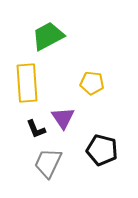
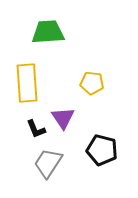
green trapezoid: moved 4 px up; rotated 24 degrees clockwise
gray trapezoid: rotated 8 degrees clockwise
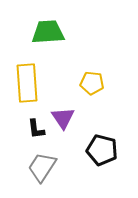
black L-shape: rotated 15 degrees clockwise
gray trapezoid: moved 6 px left, 4 px down
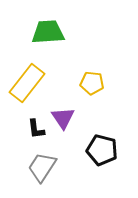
yellow rectangle: rotated 42 degrees clockwise
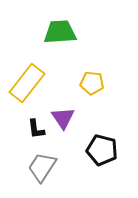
green trapezoid: moved 12 px right
